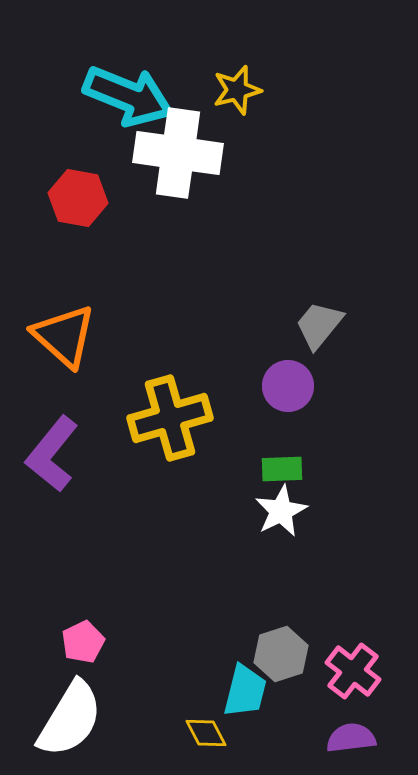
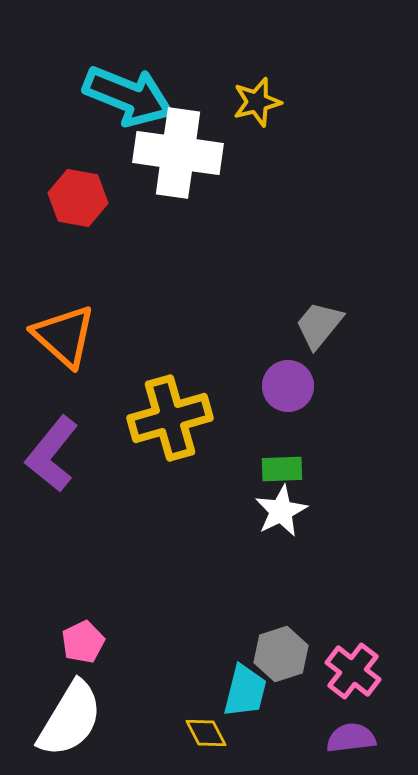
yellow star: moved 20 px right, 12 px down
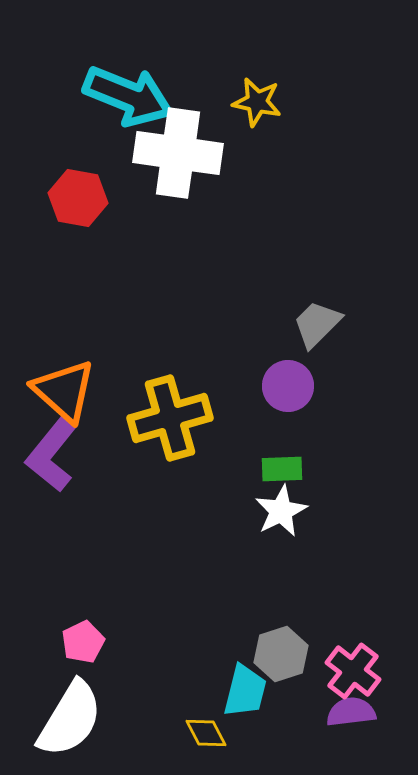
yellow star: rotated 27 degrees clockwise
gray trapezoid: moved 2 px left, 1 px up; rotated 6 degrees clockwise
orange triangle: moved 55 px down
purple semicircle: moved 26 px up
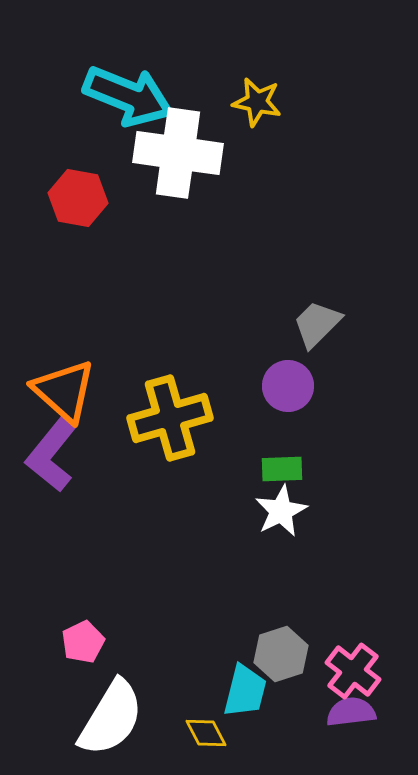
white semicircle: moved 41 px right, 1 px up
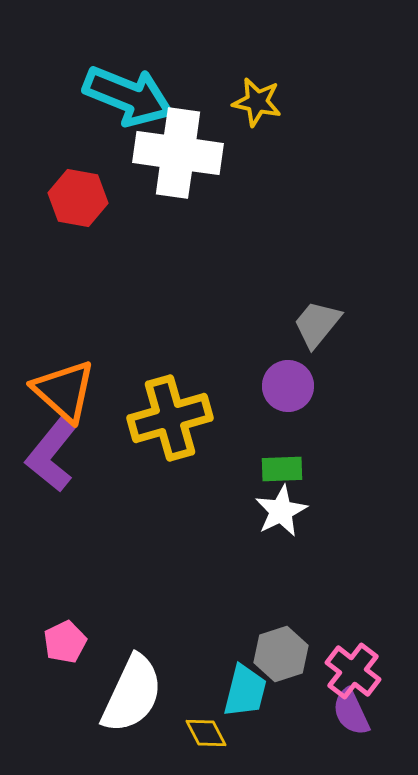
gray trapezoid: rotated 6 degrees counterclockwise
pink pentagon: moved 18 px left
purple semicircle: rotated 108 degrees counterclockwise
white semicircle: moved 21 px right, 24 px up; rotated 6 degrees counterclockwise
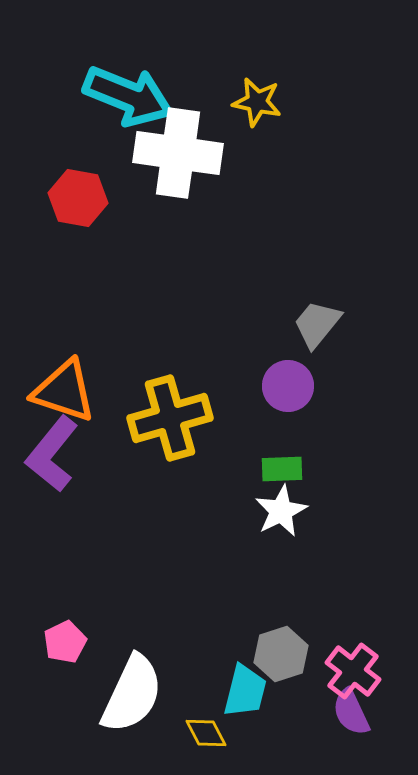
orange triangle: rotated 24 degrees counterclockwise
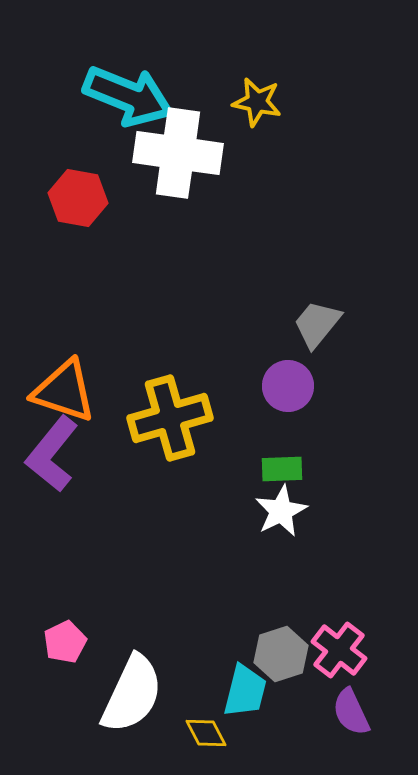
pink cross: moved 14 px left, 21 px up
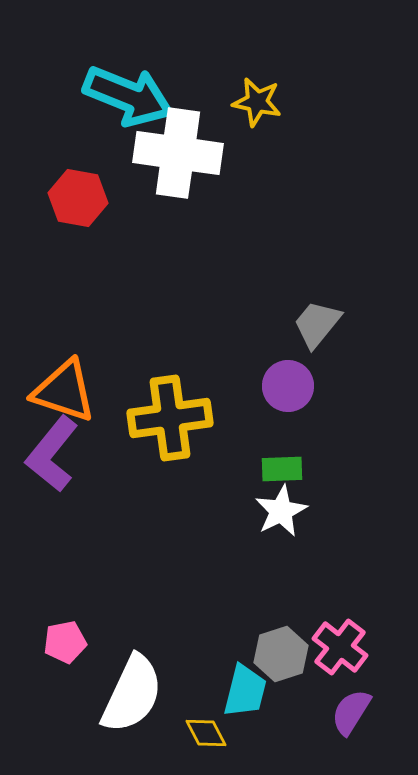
yellow cross: rotated 8 degrees clockwise
pink pentagon: rotated 15 degrees clockwise
pink cross: moved 1 px right, 3 px up
purple semicircle: rotated 57 degrees clockwise
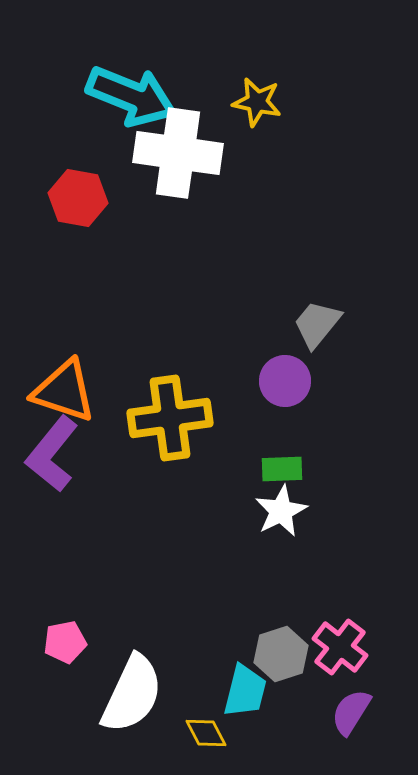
cyan arrow: moved 3 px right
purple circle: moved 3 px left, 5 px up
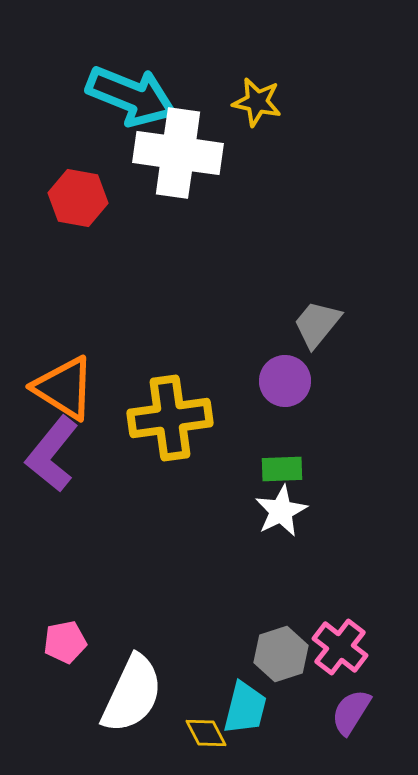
orange triangle: moved 3 px up; rotated 14 degrees clockwise
cyan trapezoid: moved 17 px down
